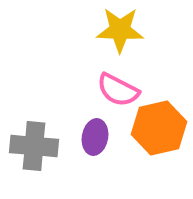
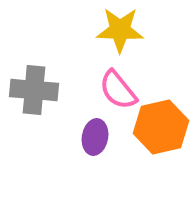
pink semicircle: rotated 24 degrees clockwise
orange hexagon: moved 2 px right, 1 px up
gray cross: moved 56 px up
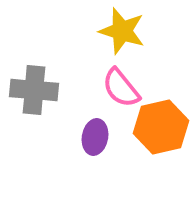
yellow star: moved 2 px right, 1 px down; rotated 15 degrees clockwise
pink semicircle: moved 3 px right, 2 px up
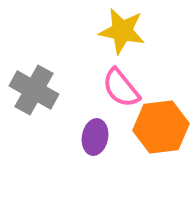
yellow star: rotated 6 degrees counterclockwise
gray cross: rotated 24 degrees clockwise
orange hexagon: rotated 6 degrees clockwise
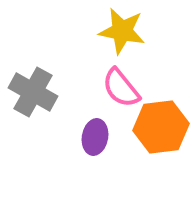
gray cross: moved 1 px left, 2 px down
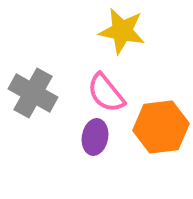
pink semicircle: moved 15 px left, 5 px down
gray cross: moved 1 px down
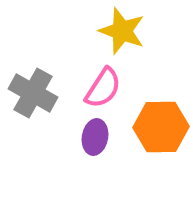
yellow star: rotated 9 degrees clockwise
pink semicircle: moved 3 px left, 5 px up; rotated 108 degrees counterclockwise
orange hexagon: rotated 6 degrees clockwise
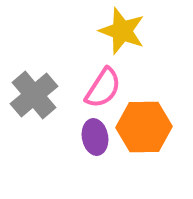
gray cross: moved 1 px right, 2 px down; rotated 21 degrees clockwise
orange hexagon: moved 17 px left
purple ellipse: rotated 20 degrees counterclockwise
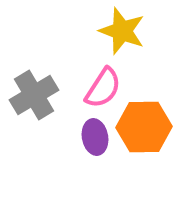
gray cross: rotated 9 degrees clockwise
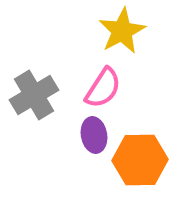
yellow star: rotated 24 degrees clockwise
orange hexagon: moved 4 px left, 33 px down
purple ellipse: moved 1 px left, 2 px up
